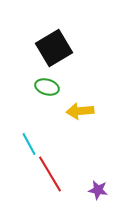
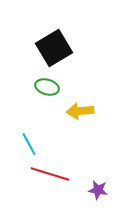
red line: rotated 42 degrees counterclockwise
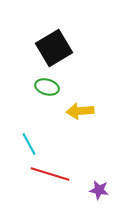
purple star: moved 1 px right
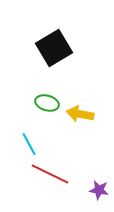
green ellipse: moved 16 px down
yellow arrow: moved 3 px down; rotated 16 degrees clockwise
red line: rotated 9 degrees clockwise
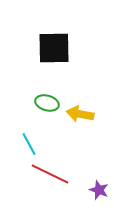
black square: rotated 30 degrees clockwise
purple star: rotated 12 degrees clockwise
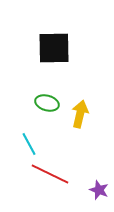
yellow arrow: rotated 92 degrees clockwise
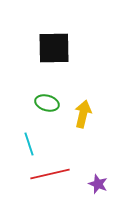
yellow arrow: moved 3 px right
cyan line: rotated 10 degrees clockwise
red line: rotated 39 degrees counterclockwise
purple star: moved 1 px left, 6 px up
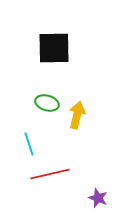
yellow arrow: moved 6 px left, 1 px down
purple star: moved 14 px down
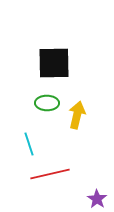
black square: moved 15 px down
green ellipse: rotated 15 degrees counterclockwise
purple star: moved 1 px left, 1 px down; rotated 12 degrees clockwise
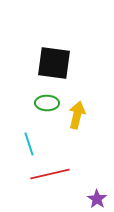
black square: rotated 9 degrees clockwise
